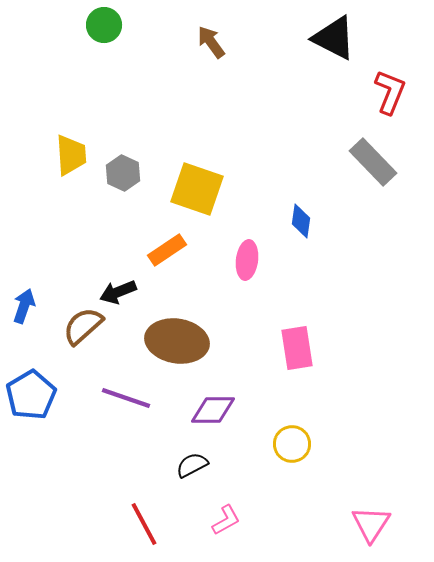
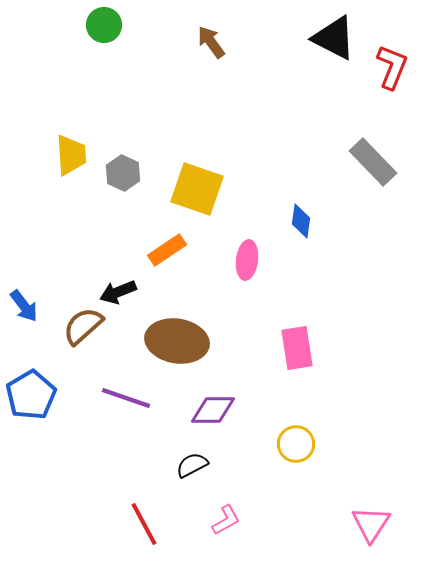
red L-shape: moved 2 px right, 25 px up
blue arrow: rotated 124 degrees clockwise
yellow circle: moved 4 px right
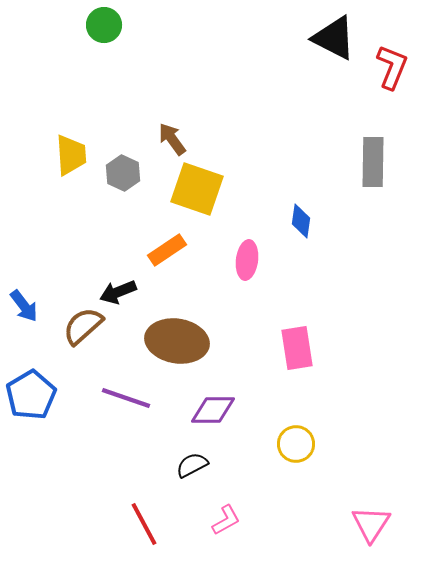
brown arrow: moved 39 px left, 97 px down
gray rectangle: rotated 45 degrees clockwise
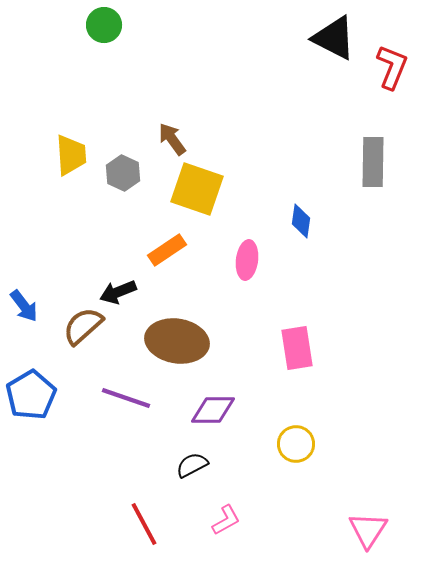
pink triangle: moved 3 px left, 6 px down
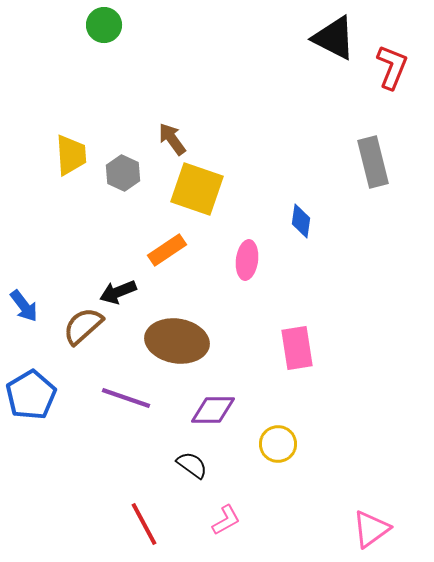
gray rectangle: rotated 15 degrees counterclockwise
yellow circle: moved 18 px left
black semicircle: rotated 64 degrees clockwise
pink triangle: moved 3 px right, 1 px up; rotated 21 degrees clockwise
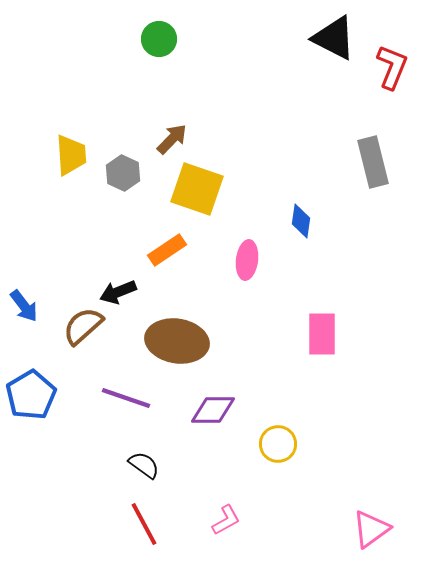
green circle: moved 55 px right, 14 px down
brown arrow: rotated 80 degrees clockwise
pink rectangle: moved 25 px right, 14 px up; rotated 9 degrees clockwise
black semicircle: moved 48 px left
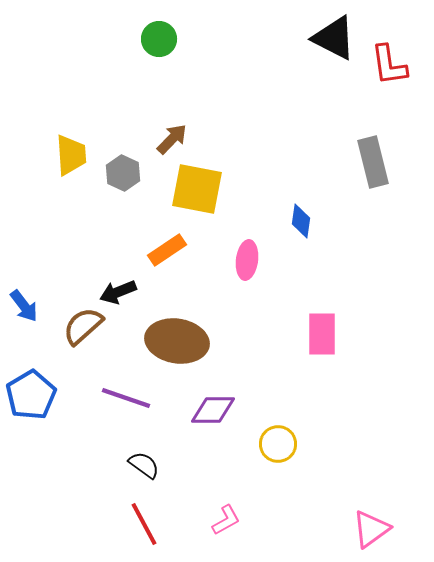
red L-shape: moved 3 px left, 2 px up; rotated 150 degrees clockwise
yellow square: rotated 8 degrees counterclockwise
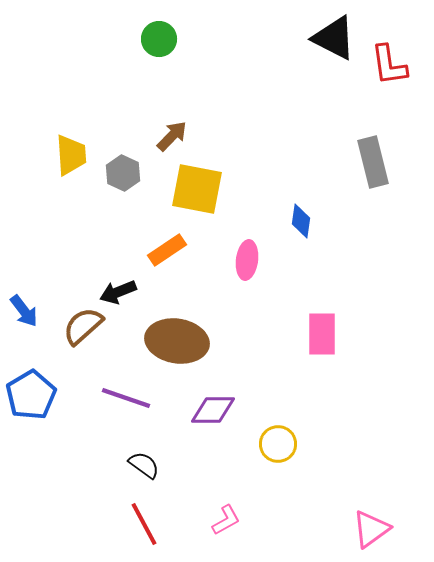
brown arrow: moved 3 px up
blue arrow: moved 5 px down
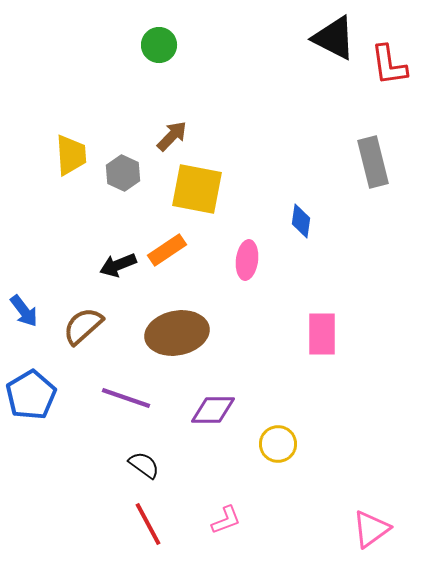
green circle: moved 6 px down
black arrow: moved 27 px up
brown ellipse: moved 8 px up; rotated 20 degrees counterclockwise
pink L-shape: rotated 8 degrees clockwise
red line: moved 4 px right
